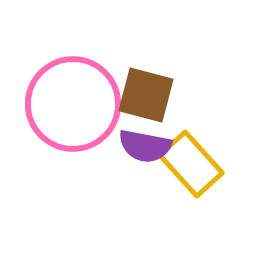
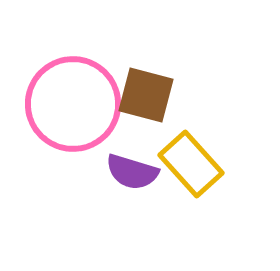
purple semicircle: moved 13 px left, 26 px down; rotated 6 degrees clockwise
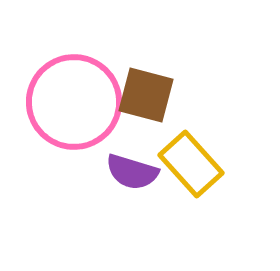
pink circle: moved 1 px right, 2 px up
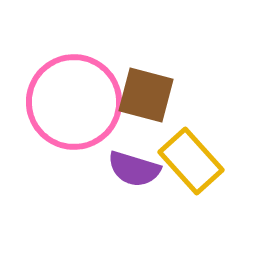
yellow rectangle: moved 3 px up
purple semicircle: moved 2 px right, 3 px up
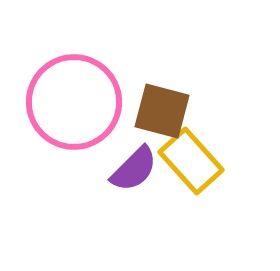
brown square: moved 16 px right, 16 px down
purple semicircle: rotated 62 degrees counterclockwise
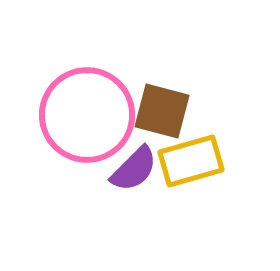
pink circle: moved 13 px right, 13 px down
yellow rectangle: rotated 64 degrees counterclockwise
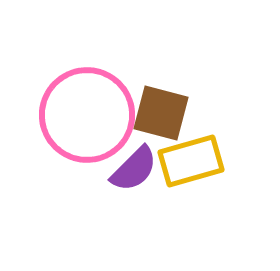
brown square: moved 1 px left, 2 px down
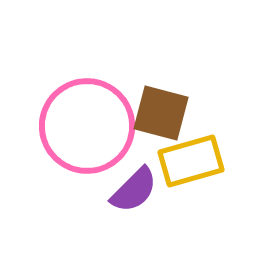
pink circle: moved 11 px down
purple semicircle: moved 21 px down
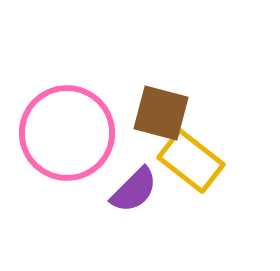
pink circle: moved 20 px left, 7 px down
yellow rectangle: rotated 54 degrees clockwise
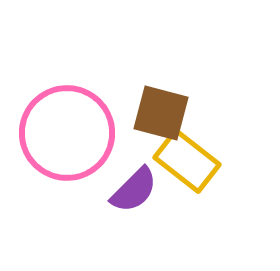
yellow rectangle: moved 4 px left
